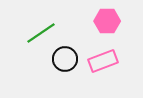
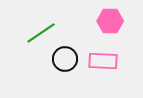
pink hexagon: moved 3 px right
pink rectangle: rotated 24 degrees clockwise
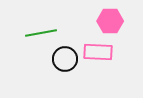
green line: rotated 24 degrees clockwise
pink rectangle: moved 5 px left, 9 px up
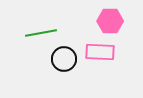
pink rectangle: moved 2 px right
black circle: moved 1 px left
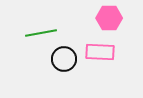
pink hexagon: moved 1 px left, 3 px up
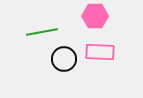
pink hexagon: moved 14 px left, 2 px up
green line: moved 1 px right, 1 px up
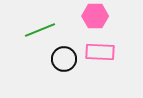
green line: moved 2 px left, 2 px up; rotated 12 degrees counterclockwise
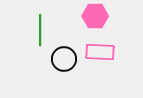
green line: rotated 68 degrees counterclockwise
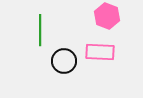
pink hexagon: moved 12 px right; rotated 20 degrees clockwise
black circle: moved 2 px down
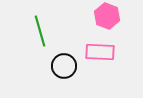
green line: moved 1 px down; rotated 16 degrees counterclockwise
black circle: moved 5 px down
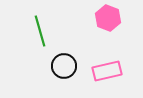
pink hexagon: moved 1 px right, 2 px down
pink rectangle: moved 7 px right, 19 px down; rotated 16 degrees counterclockwise
